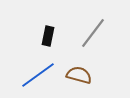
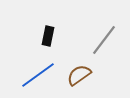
gray line: moved 11 px right, 7 px down
brown semicircle: rotated 50 degrees counterclockwise
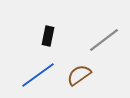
gray line: rotated 16 degrees clockwise
